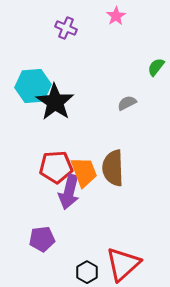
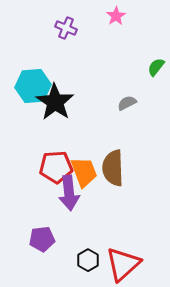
purple arrow: moved 1 px down; rotated 20 degrees counterclockwise
black hexagon: moved 1 px right, 12 px up
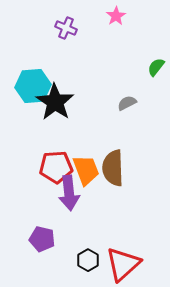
orange trapezoid: moved 2 px right, 2 px up
purple pentagon: rotated 20 degrees clockwise
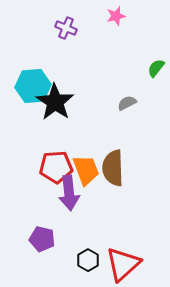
pink star: rotated 18 degrees clockwise
green semicircle: moved 1 px down
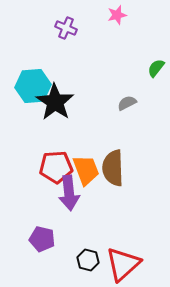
pink star: moved 1 px right, 1 px up
black hexagon: rotated 15 degrees counterclockwise
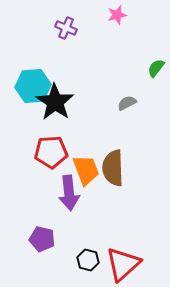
red pentagon: moved 5 px left, 15 px up
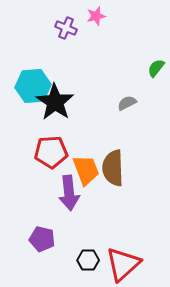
pink star: moved 21 px left, 1 px down
black hexagon: rotated 15 degrees counterclockwise
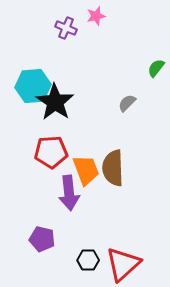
gray semicircle: rotated 18 degrees counterclockwise
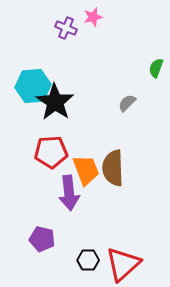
pink star: moved 3 px left, 1 px down
green semicircle: rotated 18 degrees counterclockwise
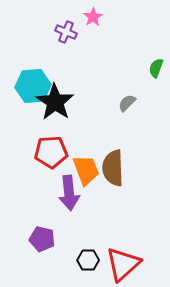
pink star: rotated 18 degrees counterclockwise
purple cross: moved 4 px down
